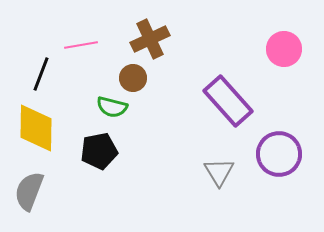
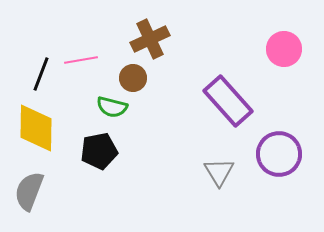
pink line: moved 15 px down
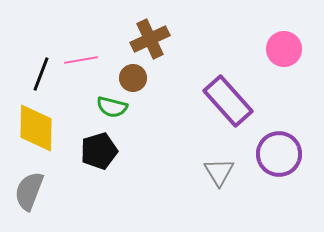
black pentagon: rotated 6 degrees counterclockwise
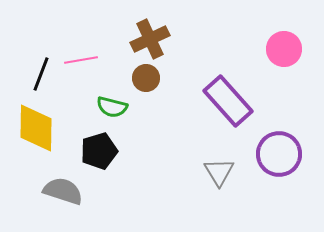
brown circle: moved 13 px right
gray semicircle: moved 34 px right; rotated 87 degrees clockwise
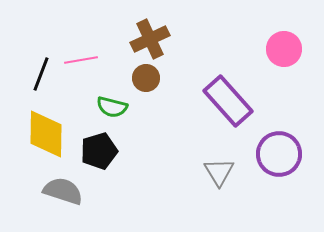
yellow diamond: moved 10 px right, 6 px down
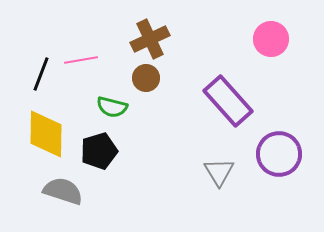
pink circle: moved 13 px left, 10 px up
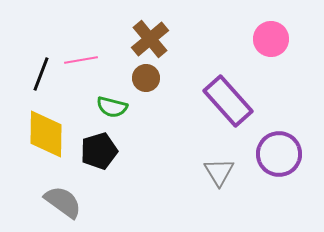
brown cross: rotated 15 degrees counterclockwise
gray semicircle: moved 11 px down; rotated 18 degrees clockwise
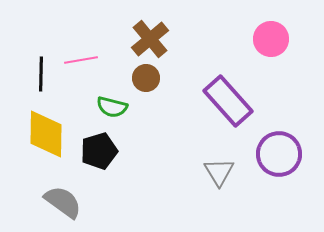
black line: rotated 20 degrees counterclockwise
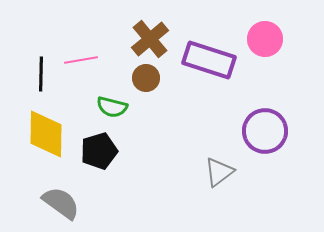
pink circle: moved 6 px left
purple rectangle: moved 19 px left, 41 px up; rotated 30 degrees counterclockwise
purple circle: moved 14 px left, 23 px up
gray triangle: rotated 24 degrees clockwise
gray semicircle: moved 2 px left, 1 px down
